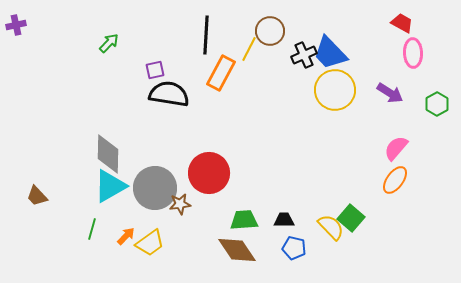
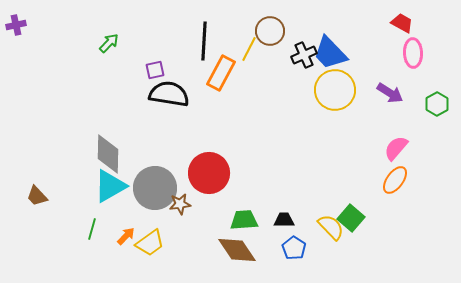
black line: moved 2 px left, 6 px down
blue pentagon: rotated 20 degrees clockwise
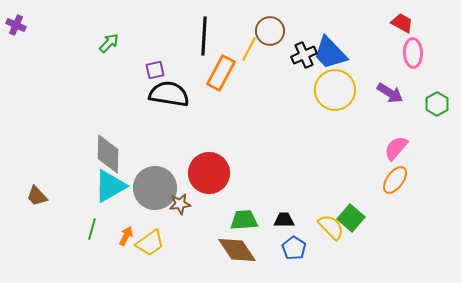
purple cross: rotated 36 degrees clockwise
black line: moved 5 px up
orange arrow: rotated 18 degrees counterclockwise
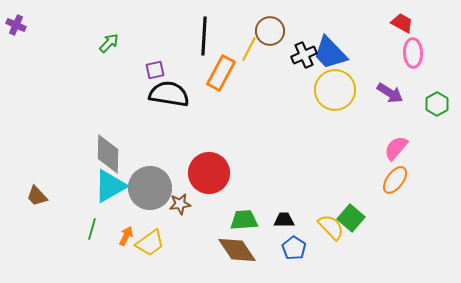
gray circle: moved 5 px left
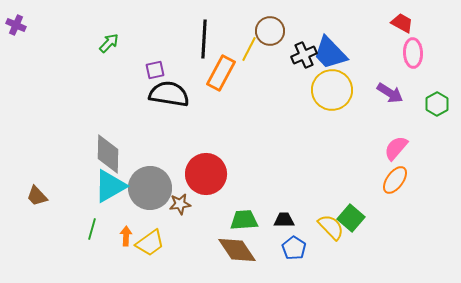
black line: moved 3 px down
yellow circle: moved 3 px left
red circle: moved 3 px left, 1 px down
orange arrow: rotated 24 degrees counterclockwise
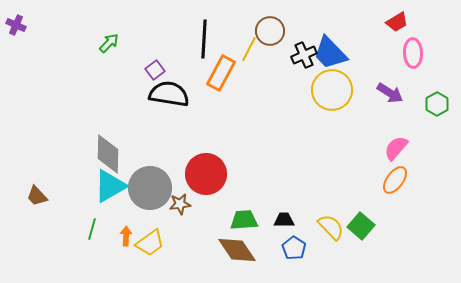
red trapezoid: moved 5 px left, 1 px up; rotated 120 degrees clockwise
purple square: rotated 24 degrees counterclockwise
green square: moved 10 px right, 8 px down
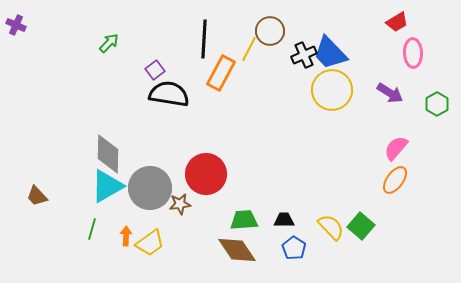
cyan triangle: moved 3 px left
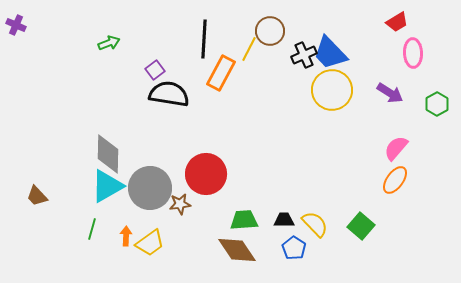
green arrow: rotated 25 degrees clockwise
yellow semicircle: moved 16 px left, 3 px up
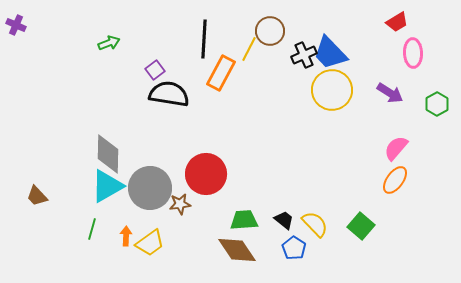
black trapezoid: rotated 40 degrees clockwise
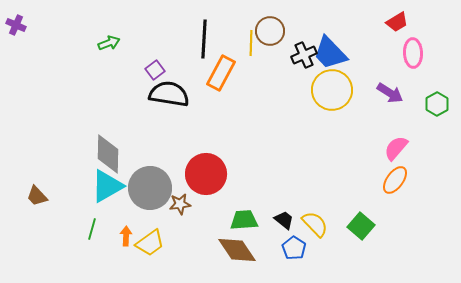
yellow line: moved 2 px right, 6 px up; rotated 25 degrees counterclockwise
